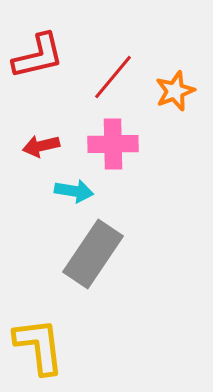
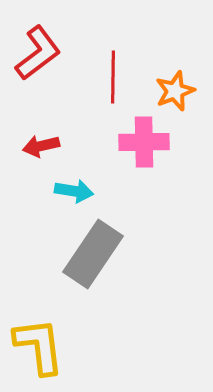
red L-shape: moved 3 px up; rotated 24 degrees counterclockwise
red line: rotated 39 degrees counterclockwise
pink cross: moved 31 px right, 2 px up
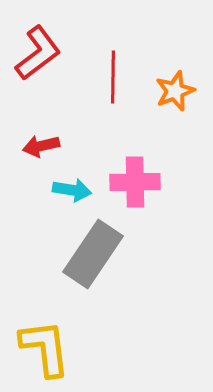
pink cross: moved 9 px left, 40 px down
cyan arrow: moved 2 px left, 1 px up
yellow L-shape: moved 6 px right, 2 px down
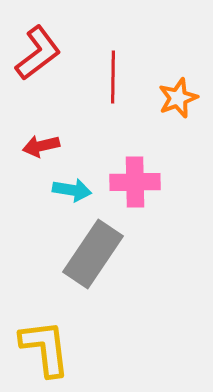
orange star: moved 3 px right, 7 px down
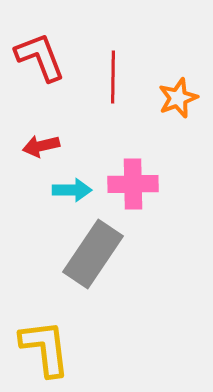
red L-shape: moved 2 px right, 4 px down; rotated 74 degrees counterclockwise
pink cross: moved 2 px left, 2 px down
cyan arrow: rotated 9 degrees counterclockwise
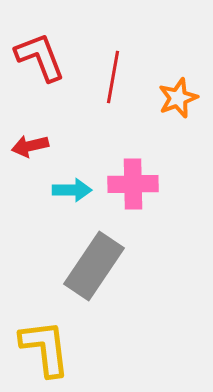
red line: rotated 9 degrees clockwise
red arrow: moved 11 px left
gray rectangle: moved 1 px right, 12 px down
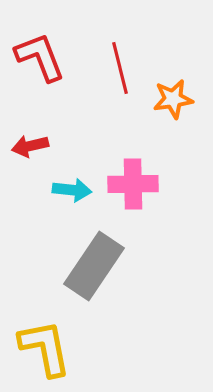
red line: moved 7 px right, 9 px up; rotated 24 degrees counterclockwise
orange star: moved 5 px left, 1 px down; rotated 12 degrees clockwise
cyan arrow: rotated 6 degrees clockwise
yellow L-shape: rotated 4 degrees counterclockwise
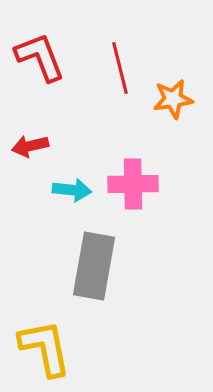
gray rectangle: rotated 24 degrees counterclockwise
